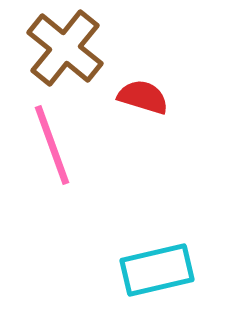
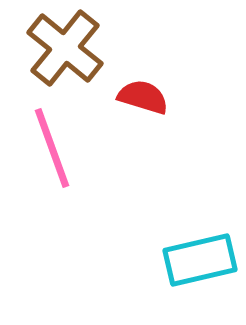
pink line: moved 3 px down
cyan rectangle: moved 43 px right, 10 px up
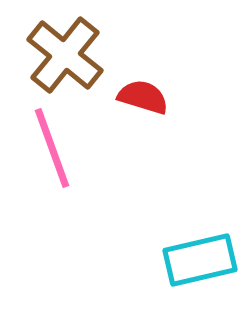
brown cross: moved 7 px down
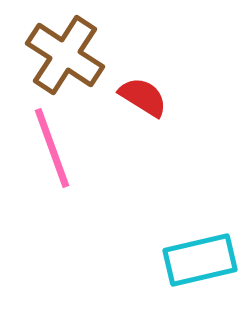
brown cross: rotated 6 degrees counterclockwise
red semicircle: rotated 15 degrees clockwise
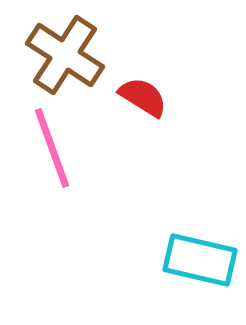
cyan rectangle: rotated 26 degrees clockwise
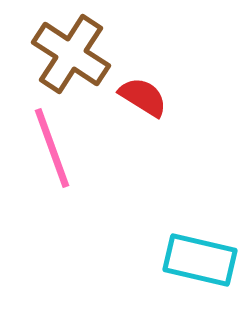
brown cross: moved 6 px right, 1 px up
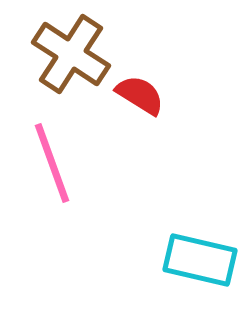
red semicircle: moved 3 px left, 2 px up
pink line: moved 15 px down
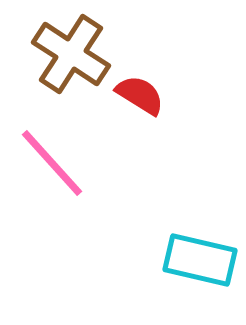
pink line: rotated 22 degrees counterclockwise
